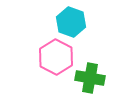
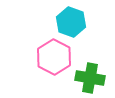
pink hexagon: moved 2 px left
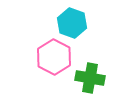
cyan hexagon: moved 1 px right, 1 px down
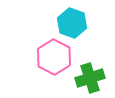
green cross: rotated 28 degrees counterclockwise
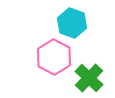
green cross: moved 1 px left; rotated 28 degrees counterclockwise
